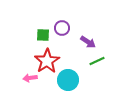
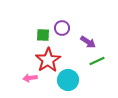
red star: moved 1 px right, 1 px up
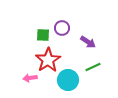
green line: moved 4 px left, 6 px down
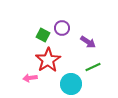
green square: rotated 24 degrees clockwise
cyan circle: moved 3 px right, 4 px down
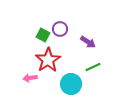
purple circle: moved 2 px left, 1 px down
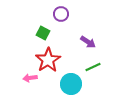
purple circle: moved 1 px right, 15 px up
green square: moved 2 px up
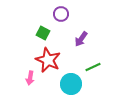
purple arrow: moved 7 px left, 3 px up; rotated 91 degrees clockwise
red star: rotated 15 degrees counterclockwise
pink arrow: rotated 72 degrees counterclockwise
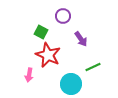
purple circle: moved 2 px right, 2 px down
green square: moved 2 px left, 1 px up
purple arrow: rotated 70 degrees counterclockwise
red star: moved 5 px up
pink arrow: moved 1 px left, 3 px up
